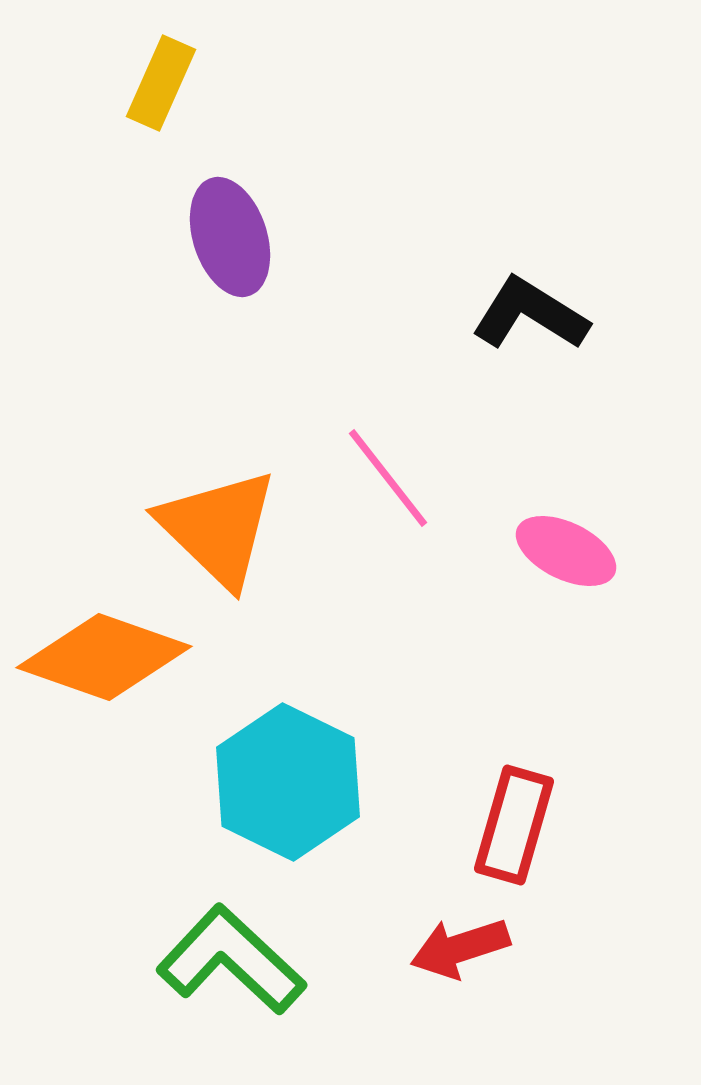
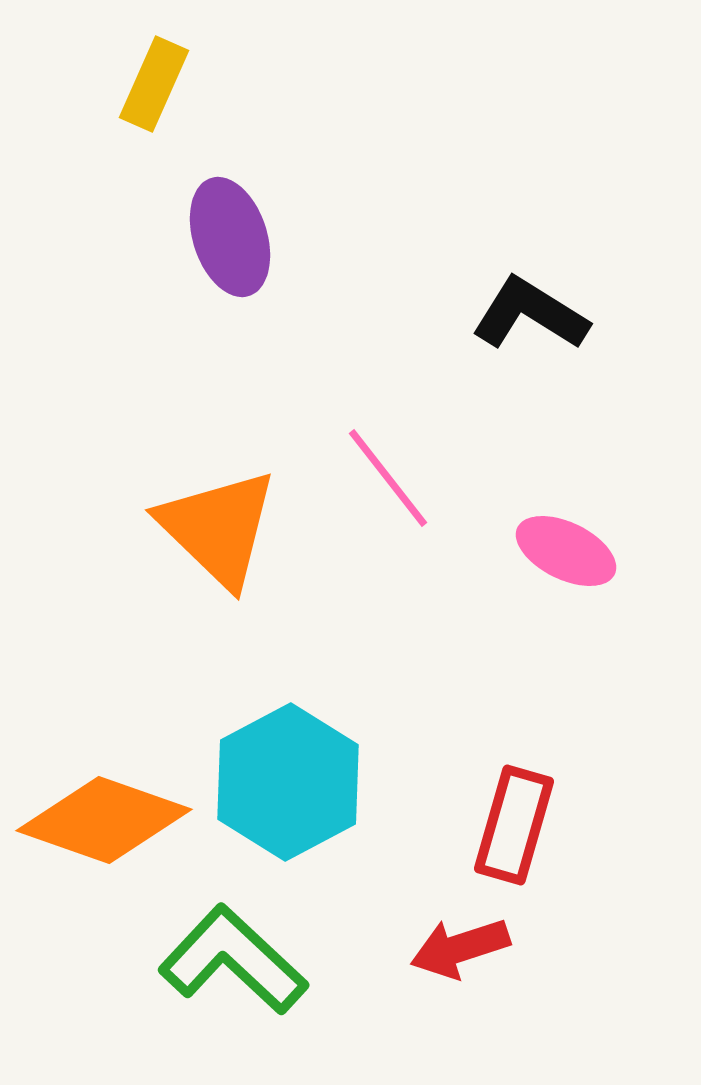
yellow rectangle: moved 7 px left, 1 px down
orange diamond: moved 163 px down
cyan hexagon: rotated 6 degrees clockwise
green L-shape: moved 2 px right
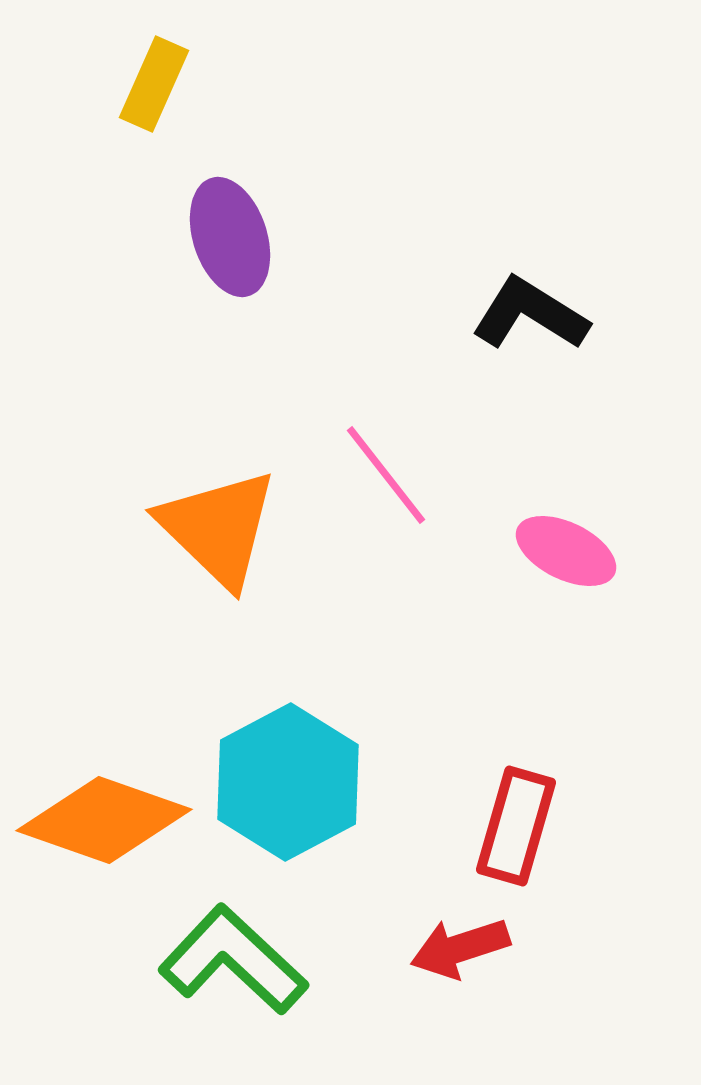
pink line: moved 2 px left, 3 px up
red rectangle: moved 2 px right, 1 px down
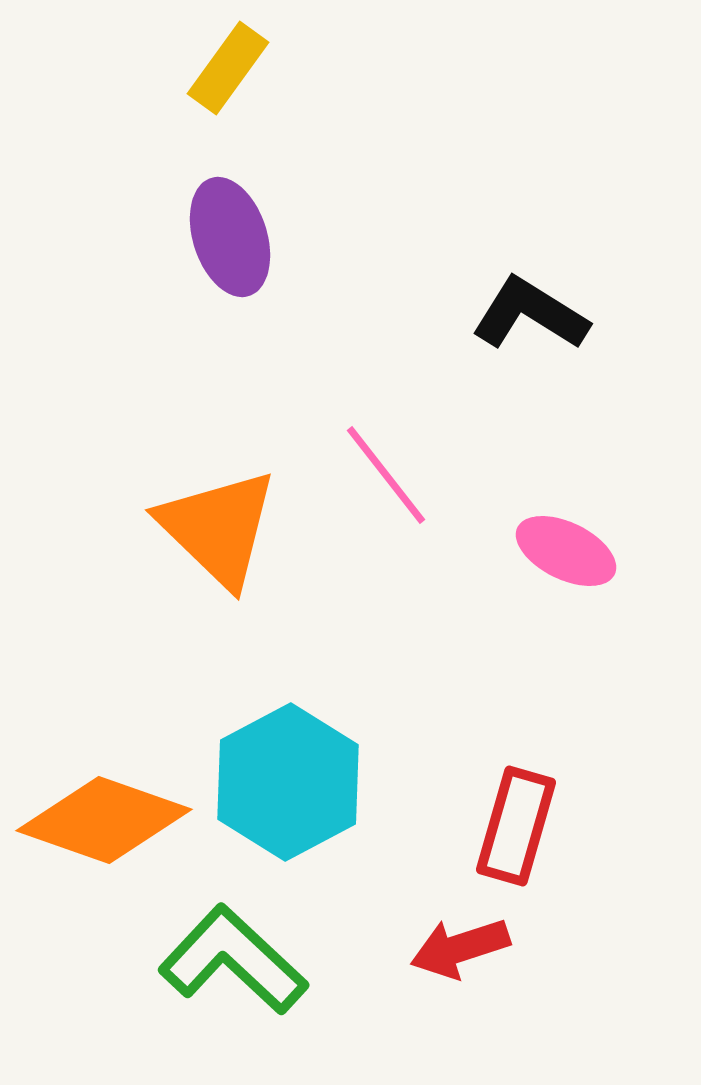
yellow rectangle: moved 74 px right, 16 px up; rotated 12 degrees clockwise
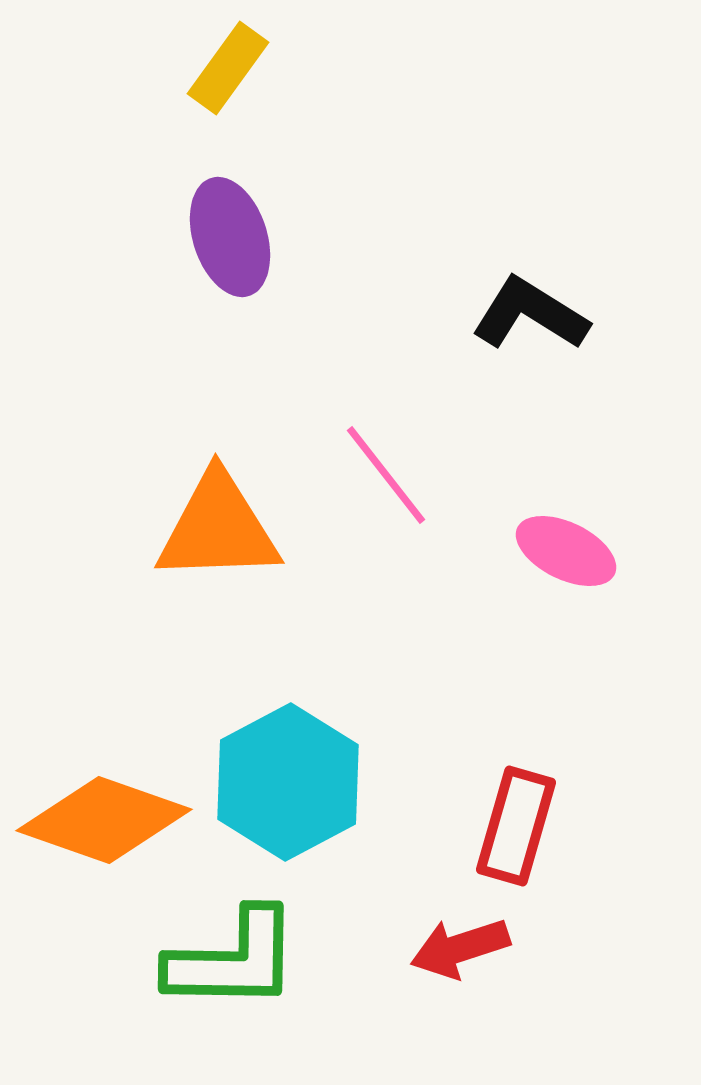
orange triangle: rotated 46 degrees counterclockwise
green L-shape: rotated 138 degrees clockwise
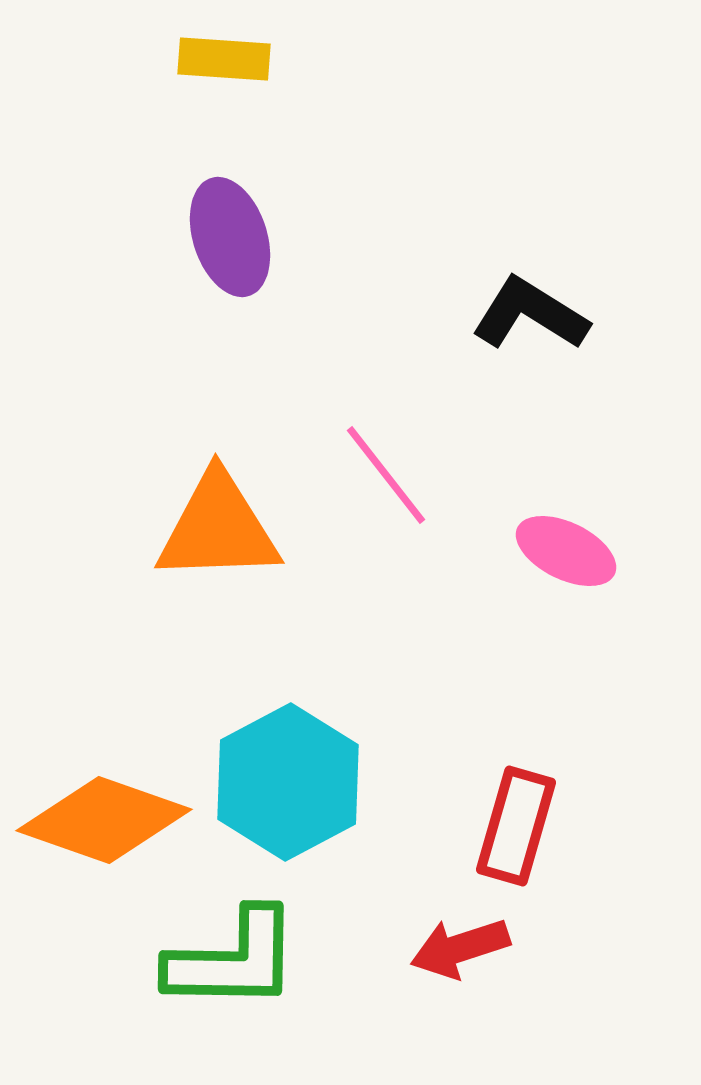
yellow rectangle: moved 4 px left, 9 px up; rotated 58 degrees clockwise
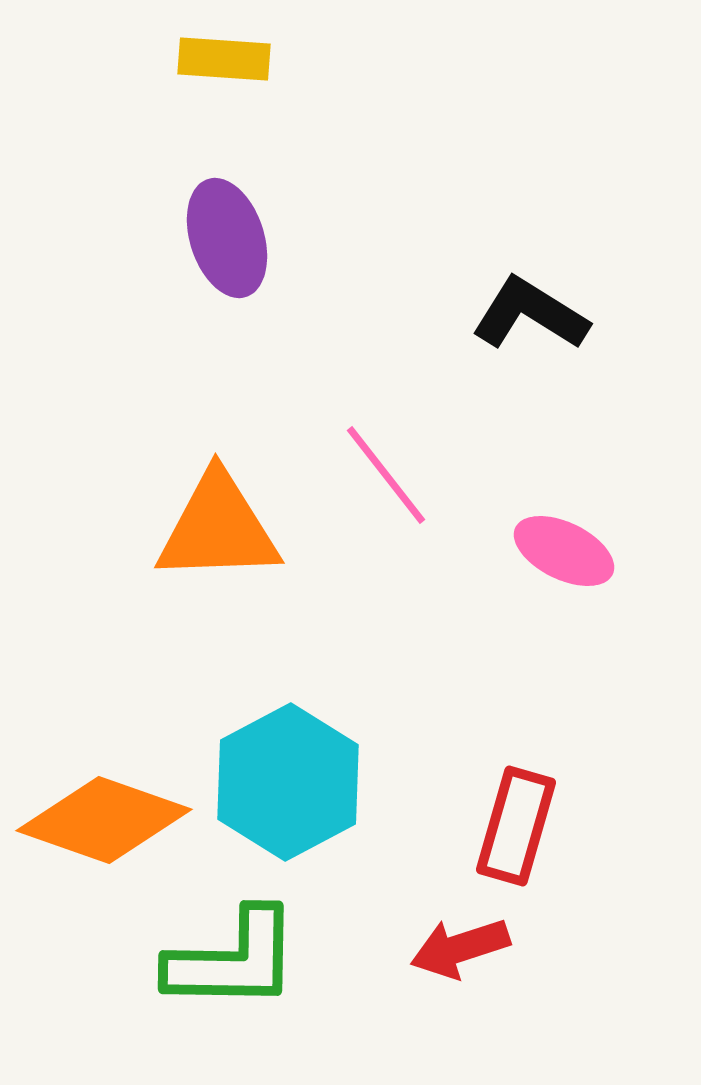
purple ellipse: moved 3 px left, 1 px down
pink ellipse: moved 2 px left
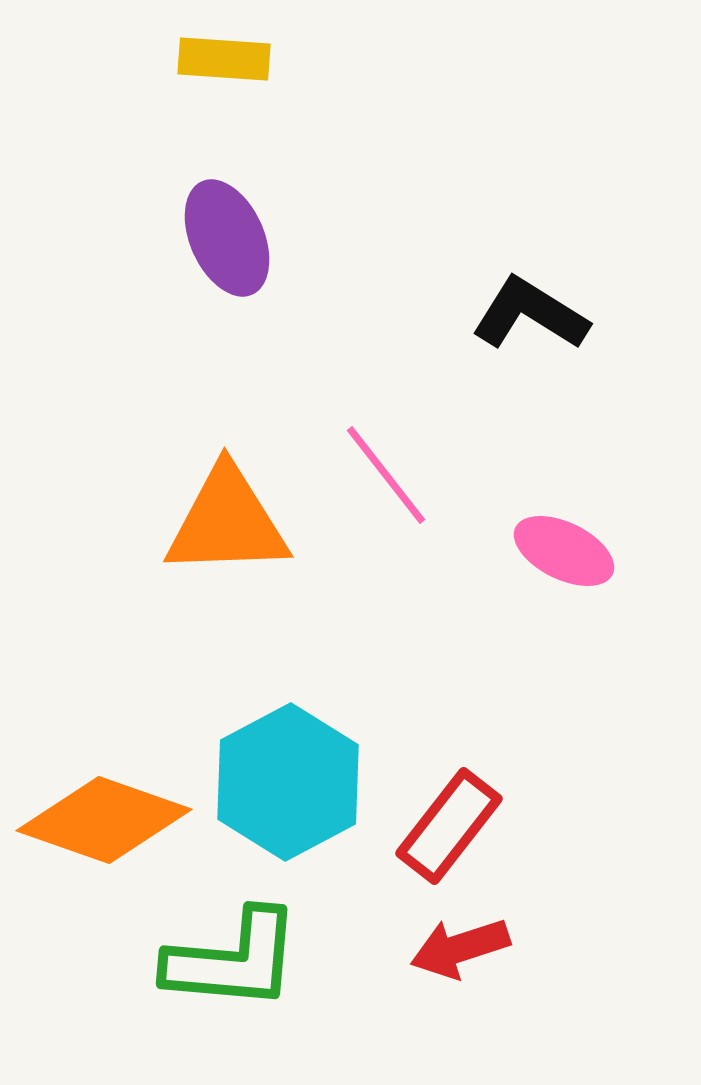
purple ellipse: rotated 6 degrees counterclockwise
orange triangle: moved 9 px right, 6 px up
red rectangle: moved 67 px left; rotated 22 degrees clockwise
green L-shape: rotated 4 degrees clockwise
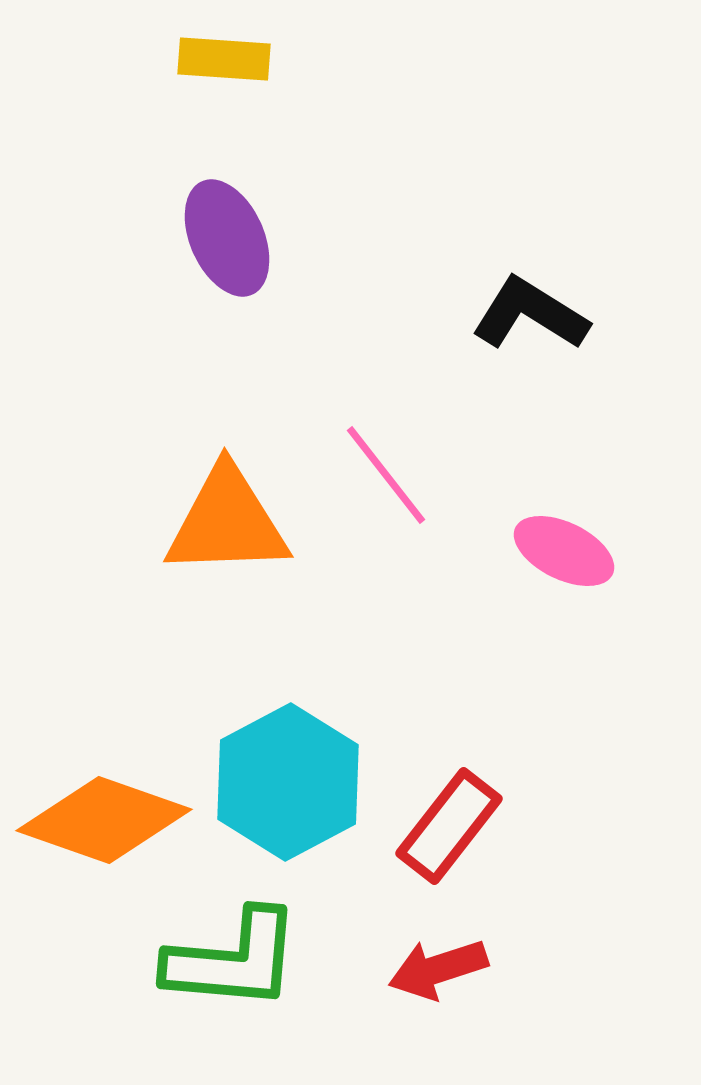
red arrow: moved 22 px left, 21 px down
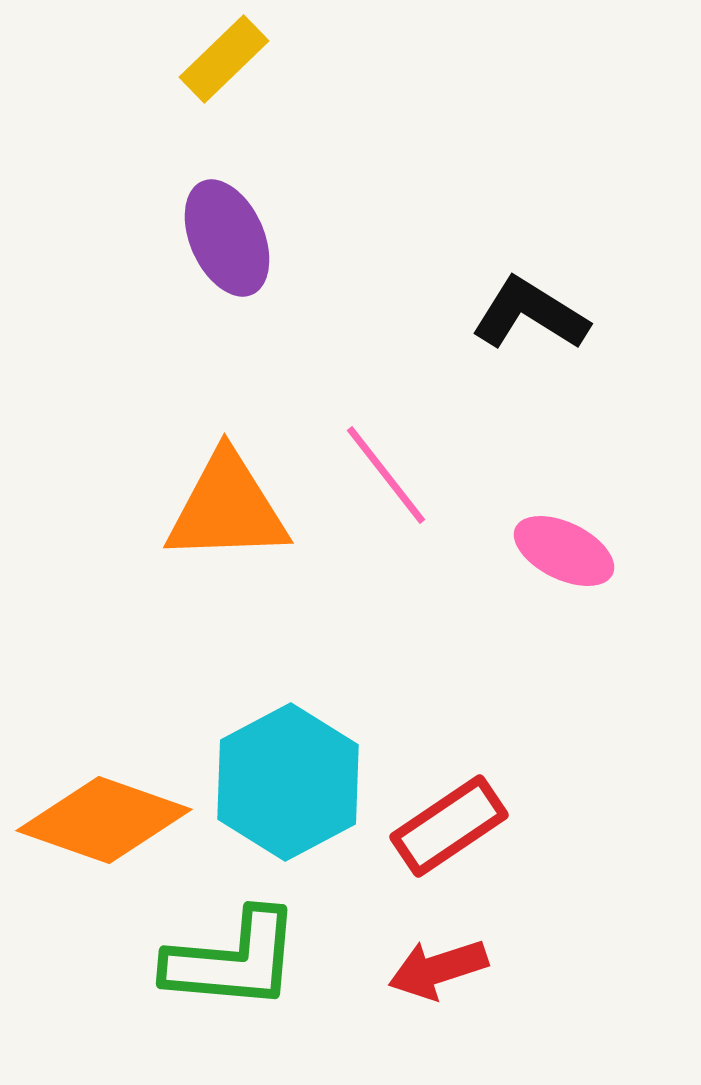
yellow rectangle: rotated 48 degrees counterclockwise
orange triangle: moved 14 px up
red rectangle: rotated 18 degrees clockwise
